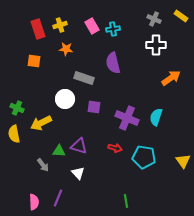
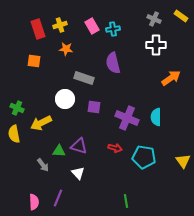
cyan semicircle: rotated 18 degrees counterclockwise
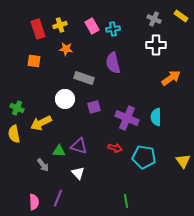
purple square: rotated 24 degrees counterclockwise
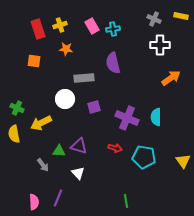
yellow rectangle: rotated 24 degrees counterclockwise
white cross: moved 4 px right
gray rectangle: rotated 24 degrees counterclockwise
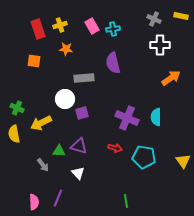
purple square: moved 12 px left, 6 px down
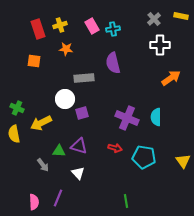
gray cross: rotated 24 degrees clockwise
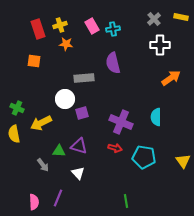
yellow rectangle: moved 1 px down
orange star: moved 5 px up
purple cross: moved 6 px left, 4 px down
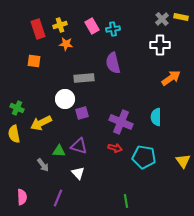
gray cross: moved 8 px right
pink semicircle: moved 12 px left, 5 px up
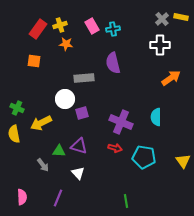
red rectangle: rotated 54 degrees clockwise
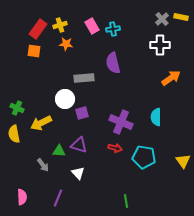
orange square: moved 10 px up
purple triangle: moved 1 px up
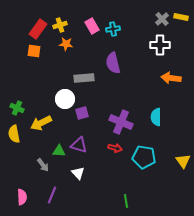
orange arrow: rotated 138 degrees counterclockwise
purple line: moved 6 px left, 3 px up
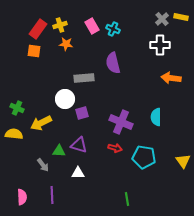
cyan cross: rotated 32 degrees clockwise
yellow semicircle: rotated 108 degrees clockwise
white triangle: rotated 48 degrees counterclockwise
purple line: rotated 24 degrees counterclockwise
green line: moved 1 px right, 2 px up
